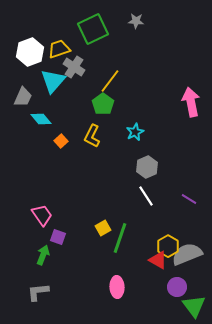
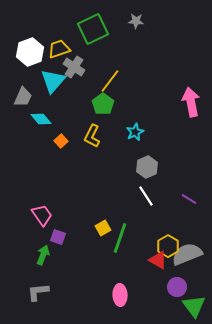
pink ellipse: moved 3 px right, 8 px down
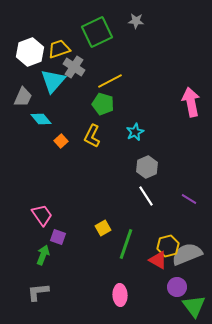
green square: moved 4 px right, 3 px down
yellow line: rotated 25 degrees clockwise
green pentagon: rotated 20 degrees counterclockwise
green line: moved 6 px right, 6 px down
yellow hexagon: rotated 15 degrees clockwise
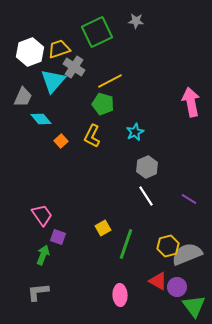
red triangle: moved 21 px down
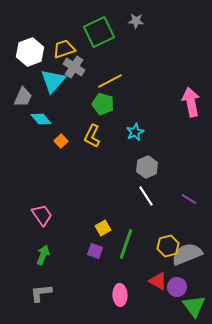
green square: moved 2 px right
yellow trapezoid: moved 5 px right
purple square: moved 37 px right, 14 px down
gray L-shape: moved 3 px right, 1 px down
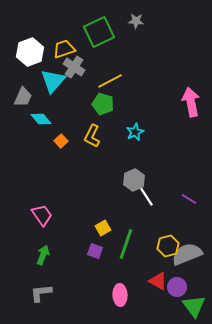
gray hexagon: moved 13 px left, 13 px down
